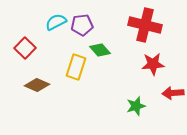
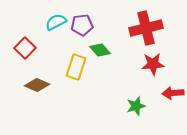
red cross: moved 1 px right, 3 px down; rotated 28 degrees counterclockwise
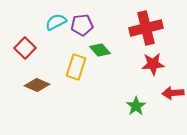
green star: rotated 18 degrees counterclockwise
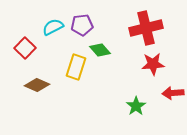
cyan semicircle: moved 3 px left, 5 px down
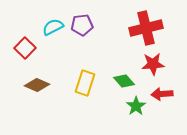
green diamond: moved 24 px right, 31 px down
yellow rectangle: moved 9 px right, 16 px down
red arrow: moved 11 px left, 1 px down
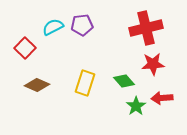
red arrow: moved 4 px down
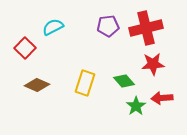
purple pentagon: moved 26 px right, 1 px down
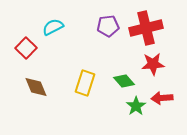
red square: moved 1 px right
brown diamond: moved 1 px left, 2 px down; rotated 45 degrees clockwise
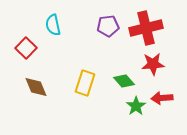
cyan semicircle: moved 2 px up; rotated 75 degrees counterclockwise
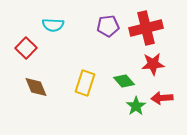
cyan semicircle: rotated 75 degrees counterclockwise
